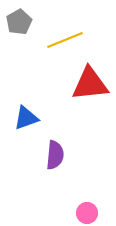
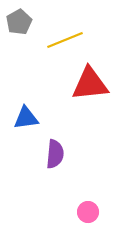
blue triangle: rotated 12 degrees clockwise
purple semicircle: moved 1 px up
pink circle: moved 1 px right, 1 px up
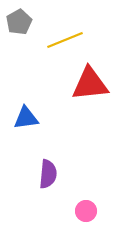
purple semicircle: moved 7 px left, 20 px down
pink circle: moved 2 px left, 1 px up
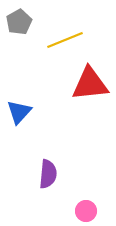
blue triangle: moved 7 px left, 6 px up; rotated 40 degrees counterclockwise
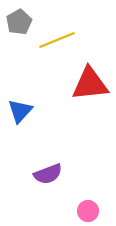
yellow line: moved 8 px left
blue triangle: moved 1 px right, 1 px up
purple semicircle: rotated 64 degrees clockwise
pink circle: moved 2 px right
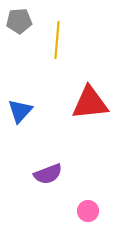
gray pentagon: moved 1 px up; rotated 25 degrees clockwise
yellow line: rotated 63 degrees counterclockwise
red triangle: moved 19 px down
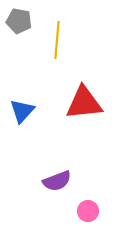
gray pentagon: rotated 15 degrees clockwise
red triangle: moved 6 px left
blue triangle: moved 2 px right
purple semicircle: moved 9 px right, 7 px down
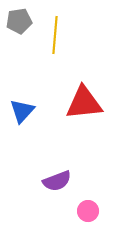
gray pentagon: rotated 20 degrees counterclockwise
yellow line: moved 2 px left, 5 px up
